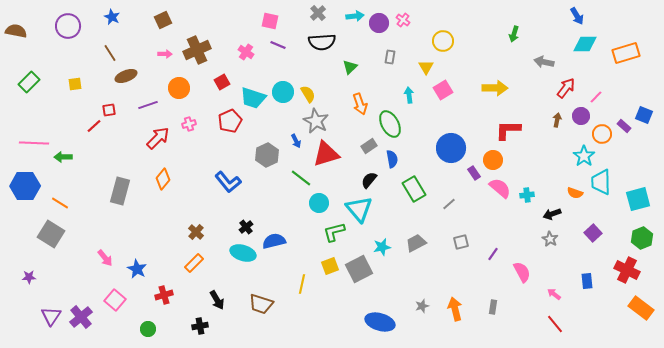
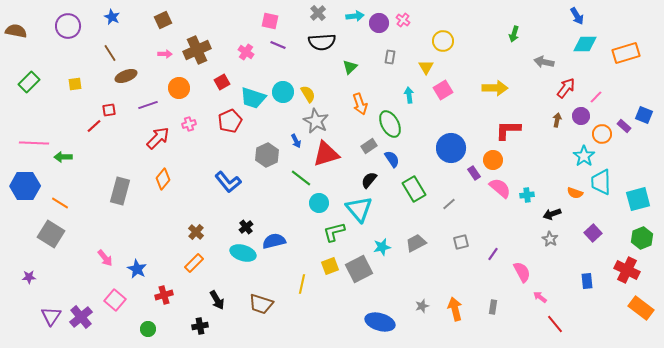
blue semicircle at (392, 159): rotated 24 degrees counterclockwise
pink arrow at (554, 294): moved 14 px left, 3 px down
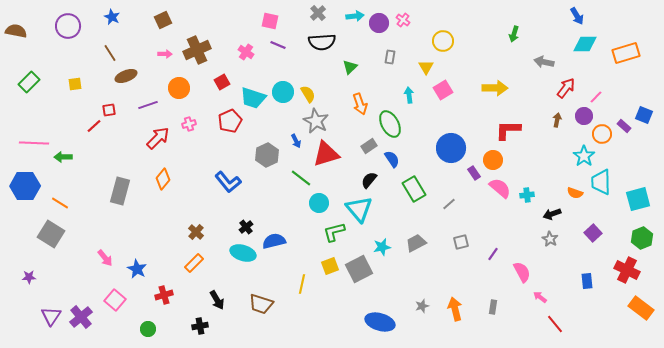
purple circle at (581, 116): moved 3 px right
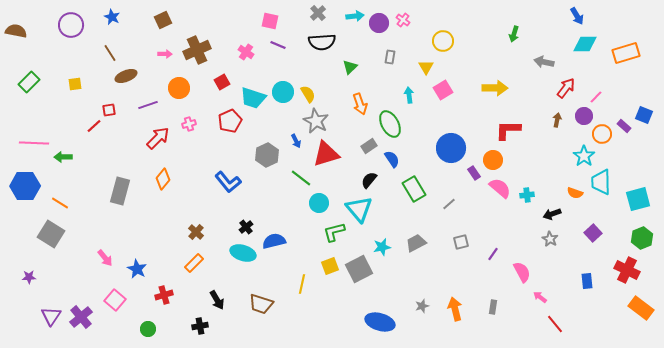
purple circle at (68, 26): moved 3 px right, 1 px up
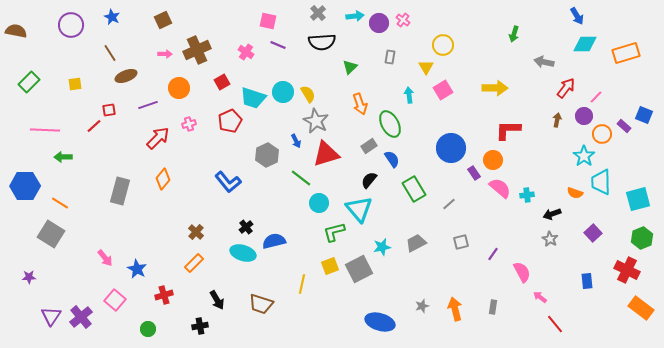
pink square at (270, 21): moved 2 px left
yellow circle at (443, 41): moved 4 px down
pink line at (34, 143): moved 11 px right, 13 px up
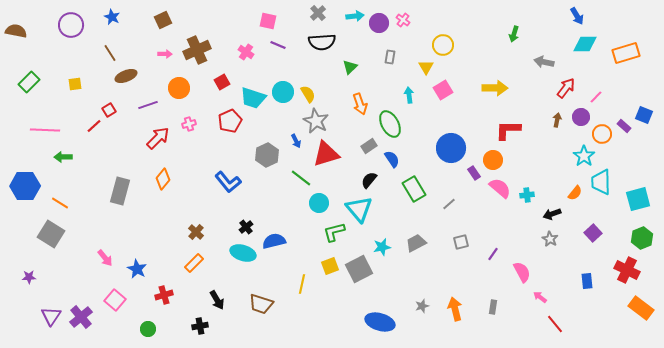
red square at (109, 110): rotated 24 degrees counterclockwise
purple circle at (584, 116): moved 3 px left, 1 px down
orange semicircle at (575, 193): rotated 70 degrees counterclockwise
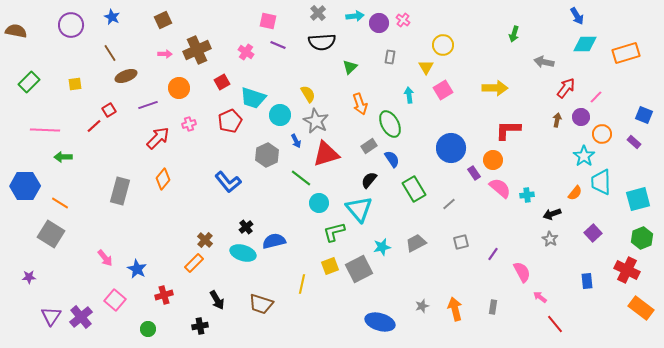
cyan circle at (283, 92): moved 3 px left, 23 px down
purple rectangle at (624, 126): moved 10 px right, 16 px down
brown cross at (196, 232): moved 9 px right, 8 px down
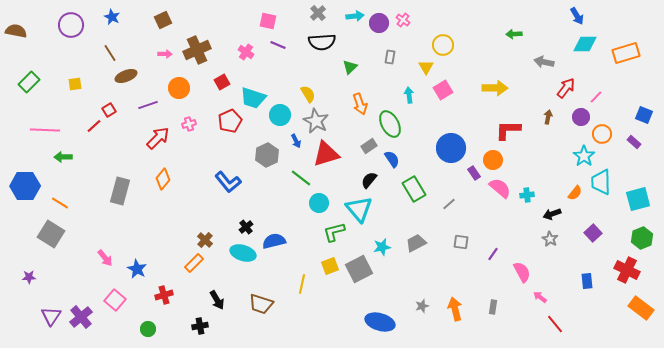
green arrow at (514, 34): rotated 70 degrees clockwise
brown arrow at (557, 120): moved 9 px left, 3 px up
gray square at (461, 242): rotated 21 degrees clockwise
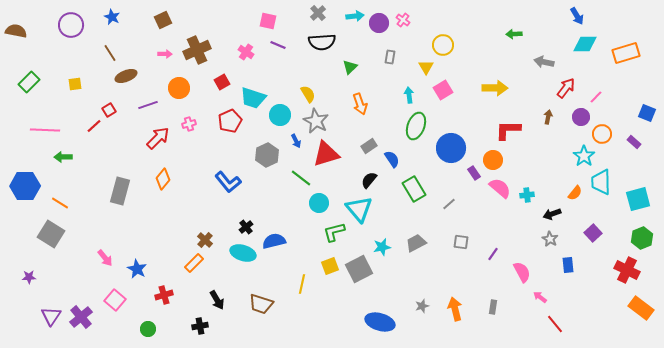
blue square at (644, 115): moved 3 px right, 2 px up
green ellipse at (390, 124): moved 26 px right, 2 px down; rotated 48 degrees clockwise
blue rectangle at (587, 281): moved 19 px left, 16 px up
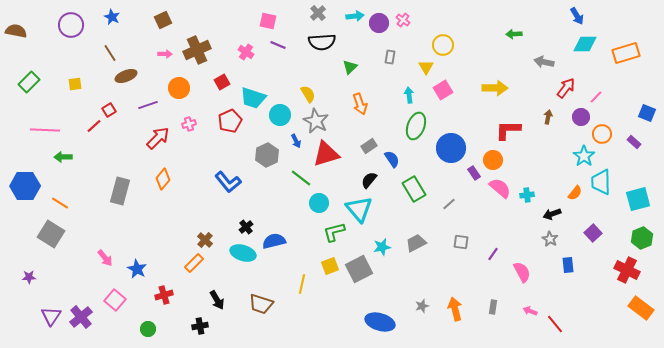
pink arrow at (540, 297): moved 10 px left, 14 px down; rotated 16 degrees counterclockwise
